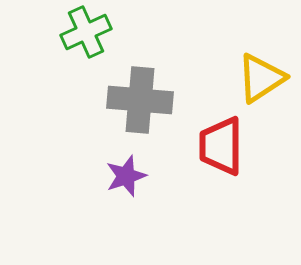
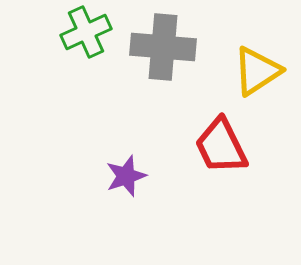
yellow triangle: moved 4 px left, 7 px up
gray cross: moved 23 px right, 53 px up
red trapezoid: rotated 26 degrees counterclockwise
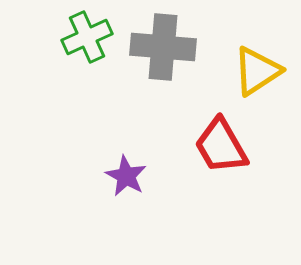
green cross: moved 1 px right, 5 px down
red trapezoid: rotated 4 degrees counterclockwise
purple star: rotated 24 degrees counterclockwise
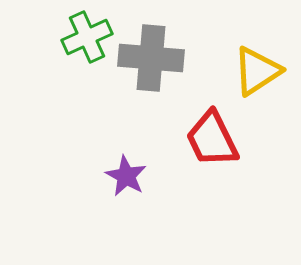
gray cross: moved 12 px left, 11 px down
red trapezoid: moved 9 px left, 7 px up; rotated 4 degrees clockwise
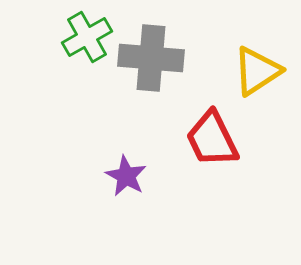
green cross: rotated 6 degrees counterclockwise
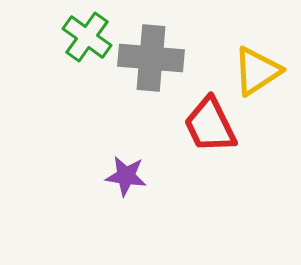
green cross: rotated 24 degrees counterclockwise
red trapezoid: moved 2 px left, 14 px up
purple star: rotated 21 degrees counterclockwise
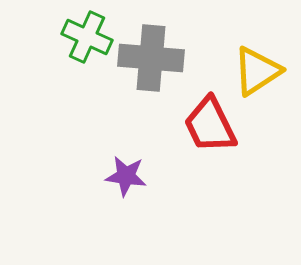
green cross: rotated 12 degrees counterclockwise
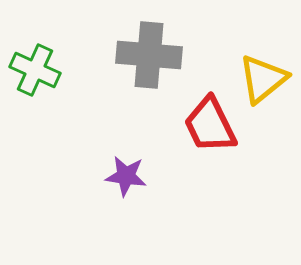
green cross: moved 52 px left, 33 px down
gray cross: moved 2 px left, 3 px up
yellow triangle: moved 6 px right, 8 px down; rotated 6 degrees counterclockwise
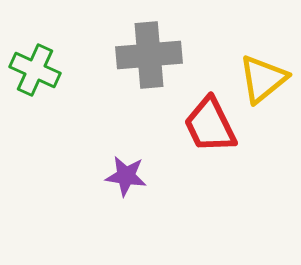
gray cross: rotated 10 degrees counterclockwise
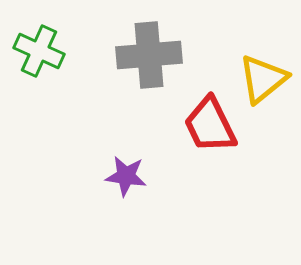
green cross: moved 4 px right, 19 px up
